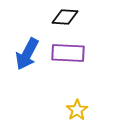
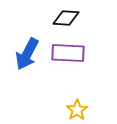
black diamond: moved 1 px right, 1 px down
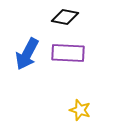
black diamond: moved 1 px left, 1 px up; rotated 8 degrees clockwise
yellow star: moved 3 px right; rotated 20 degrees counterclockwise
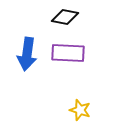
blue arrow: rotated 20 degrees counterclockwise
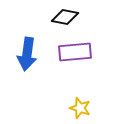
purple rectangle: moved 7 px right, 1 px up; rotated 8 degrees counterclockwise
yellow star: moved 2 px up
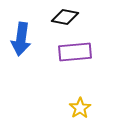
blue arrow: moved 6 px left, 15 px up
yellow star: rotated 20 degrees clockwise
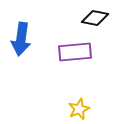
black diamond: moved 30 px right, 1 px down
yellow star: moved 1 px left, 1 px down; rotated 10 degrees clockwise
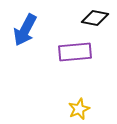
blue arrow: moved 4 px right, 9 px up; rotated 20 degrees clockwise
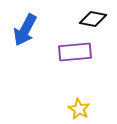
black diamond: moved 2 px left, 1 px down
yellow star: rotated 20 degrees counterclockwise
